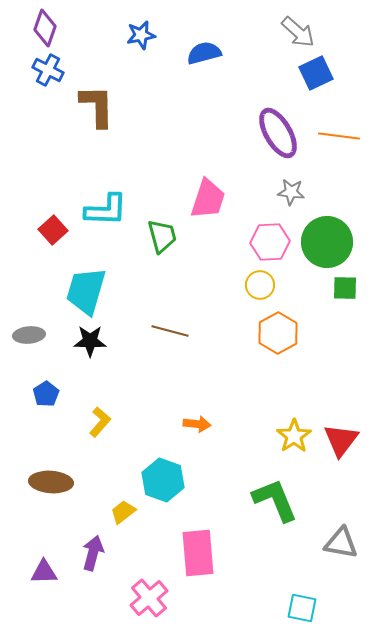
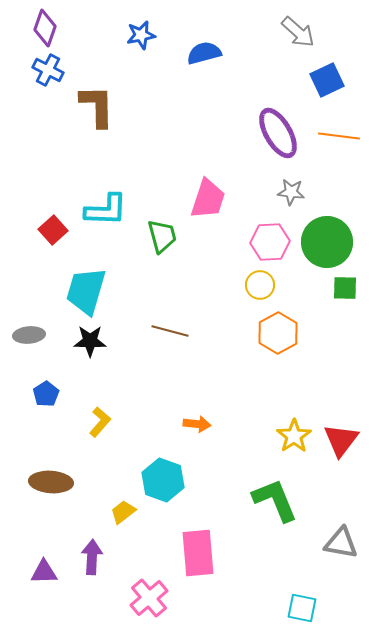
blue square: moved 11 px right, 7 px down
purple arrow: moved 1 px left, 4 px down; rotated 12 degrees counterclockwise
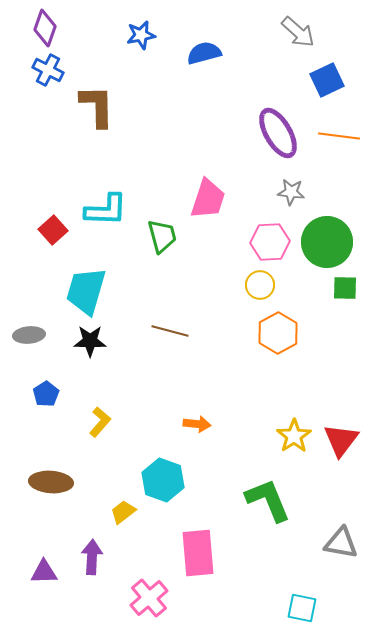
green L-shape: moved 7 px left
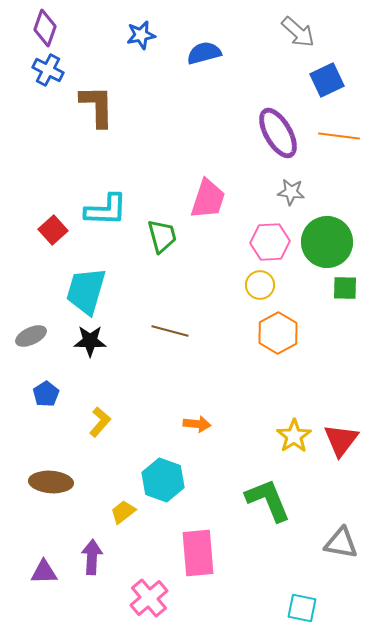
gray ellipse: moved 2 px right, 1 px down; rotated 20 degrees counterclockwise
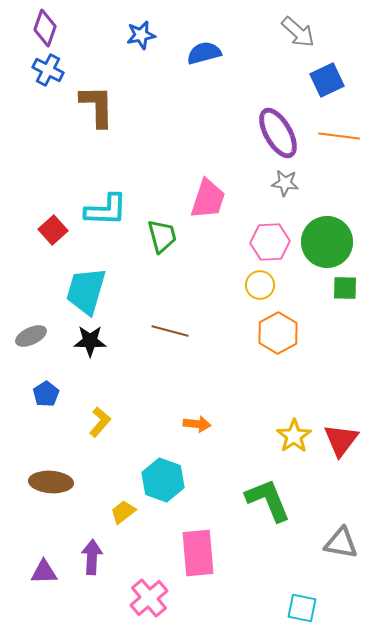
gray star: moved 6 px left, 9 px up
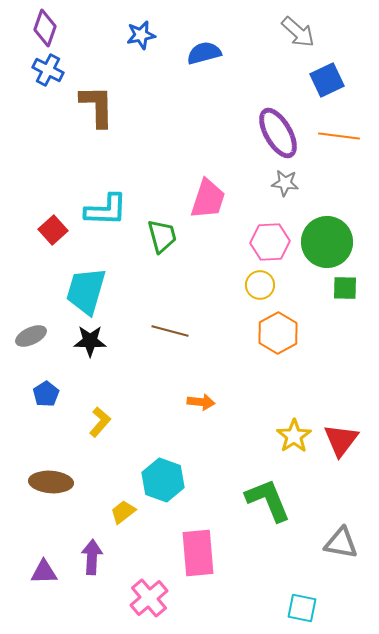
orange arrow: moved 4 px right, 22 px up
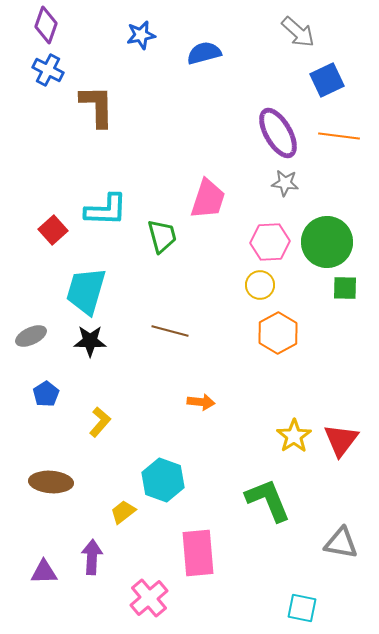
purple diamond: moved 1 px right, 3 px up
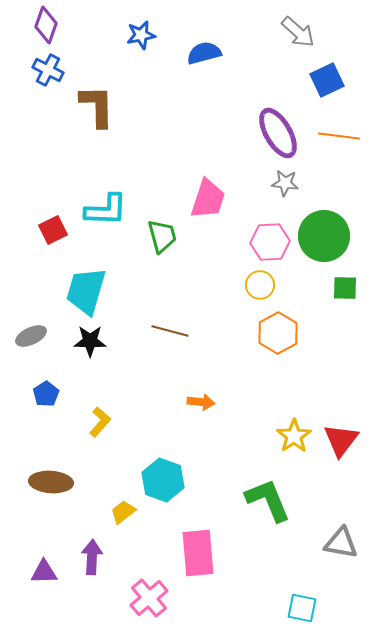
red square: rotated 16 degrees clockwise
green circle: moved 3 px left, 6 px up
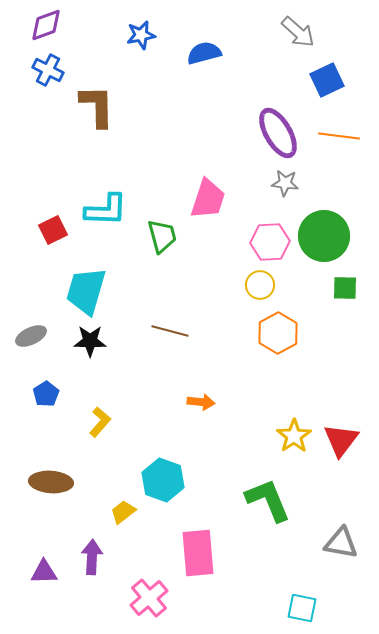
purple diamond: rotated 51 degrees clockwise
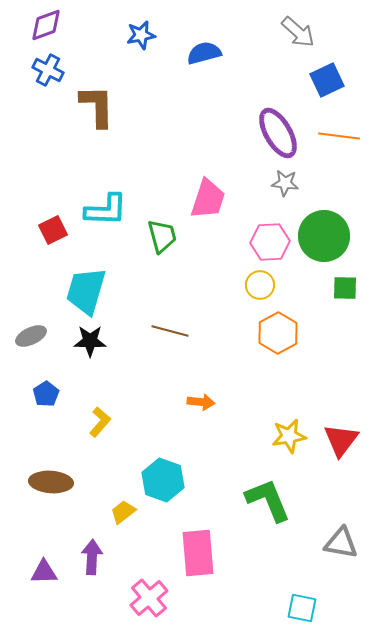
yellow star: moved 5 px left; rotated 24 degrees clockwise
